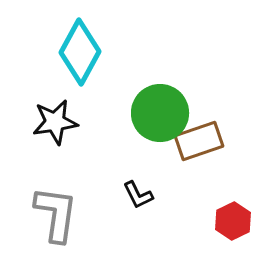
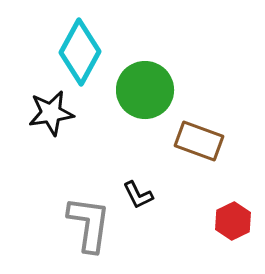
green circle: moved 15 px left, 23 px up
black star: moved 4 px left, 9 px up
brown rectangle: rotated 39 degrees clockwise
gray L-shape: moved 33 px right, 10 px down
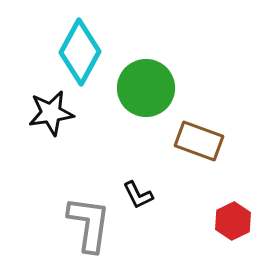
green circle: moved 1 px right, 2 px up
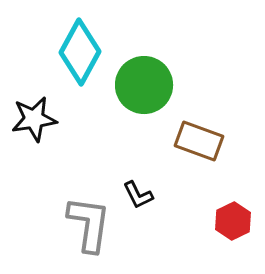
green circle: moved 2 px left, 3 px up
black star: moved 17 px left, 6 px down
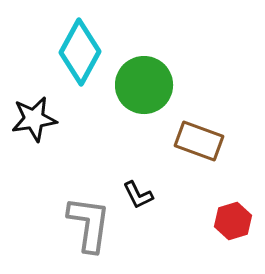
red hexagon: rotated 9 degrees clockwise
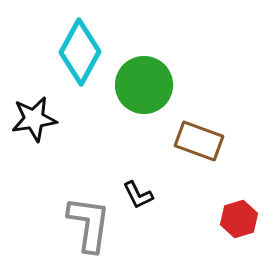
red hexagon: moved 6 px right, 2 px up
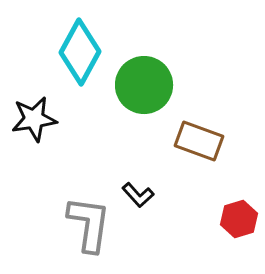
black L-shape: rotated 16 degrees counterclockwise
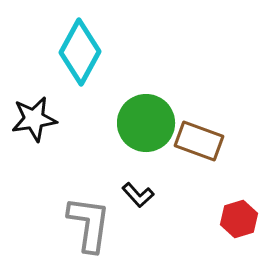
green circle: moved 2 px right, 38 px down
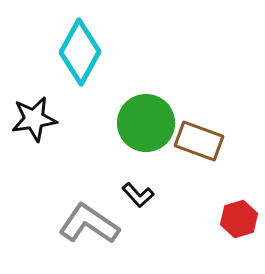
gray L-shape: rotated 64 degrees counterclockwise
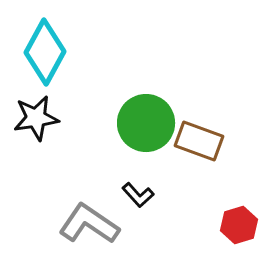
cyan diamond: moved 35 px left
black star: moved 2 px right, 1 px up
red hexagon: moved 6 px down
